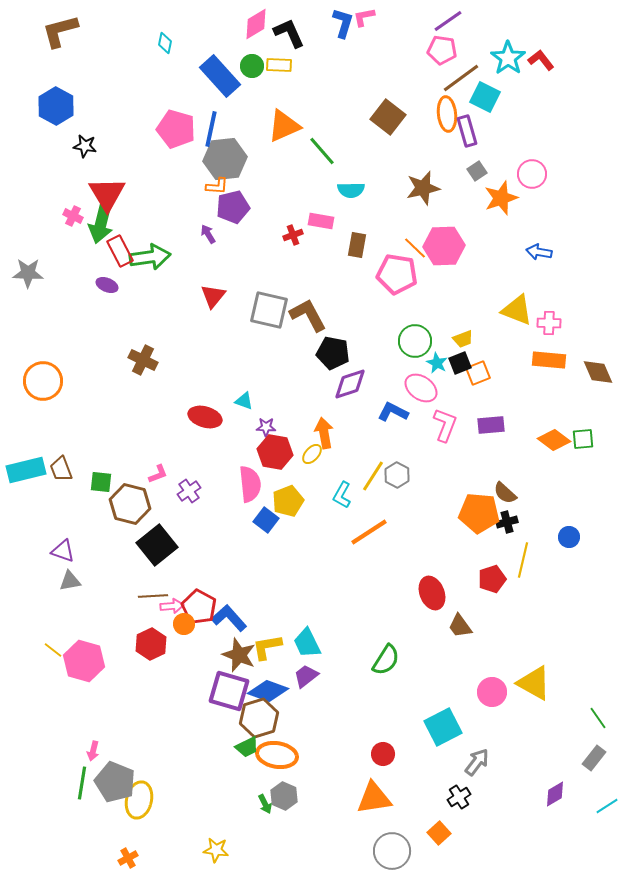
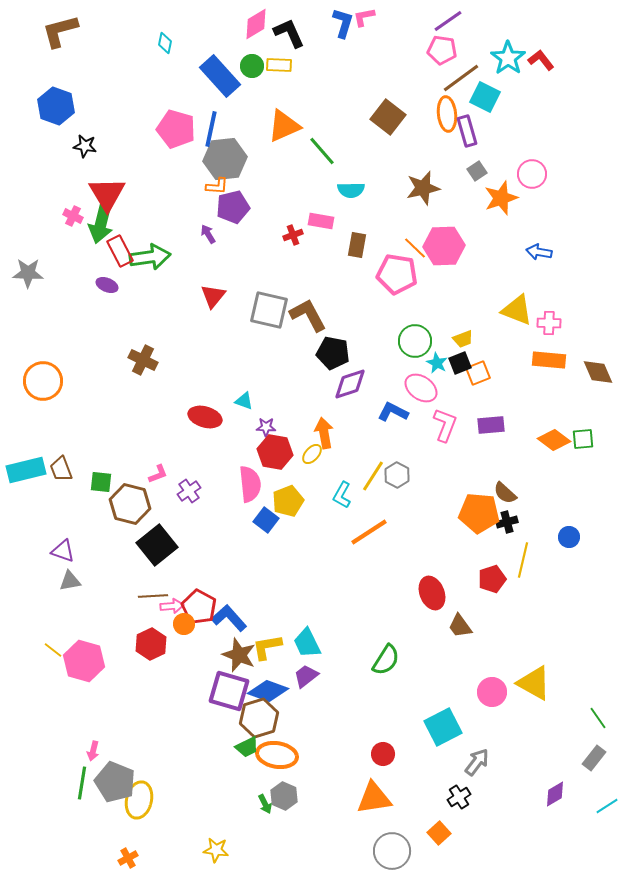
blue hexagon at (56, 106): rotated 9 degrees counterclockwise
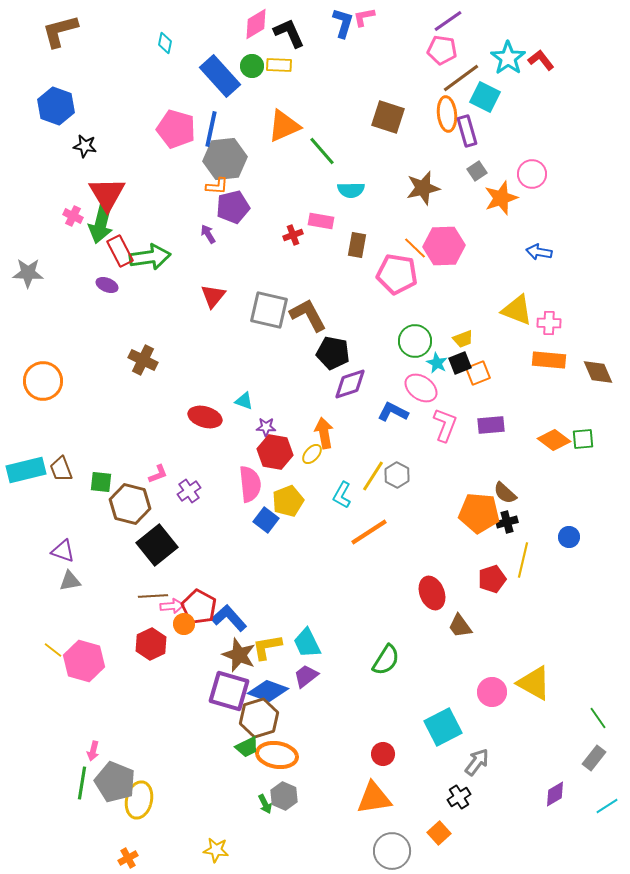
brown square at (388, 117): rotated 20 degrees counterclockwise
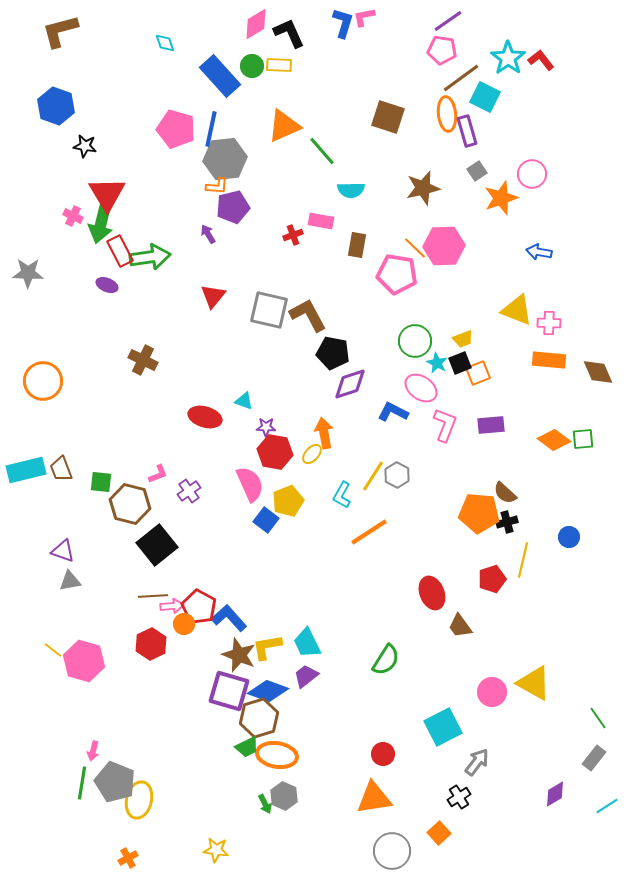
cyan diamond at (165, 43): rotated 30 degrees counterclockwise
pink semicircle at (250, 484): rotated 18 degrees counterclockwise
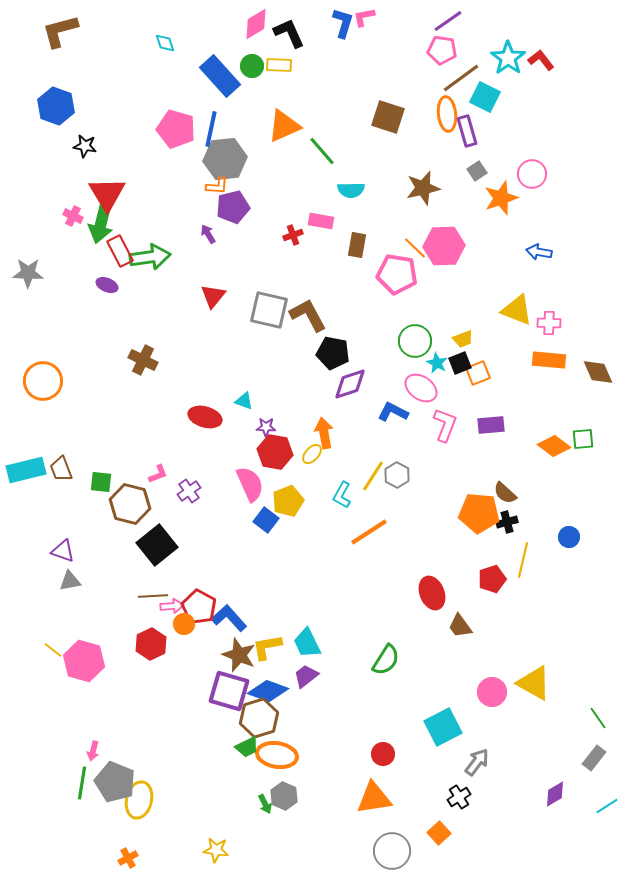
orange diamond at (554, 440): moved 6 px down
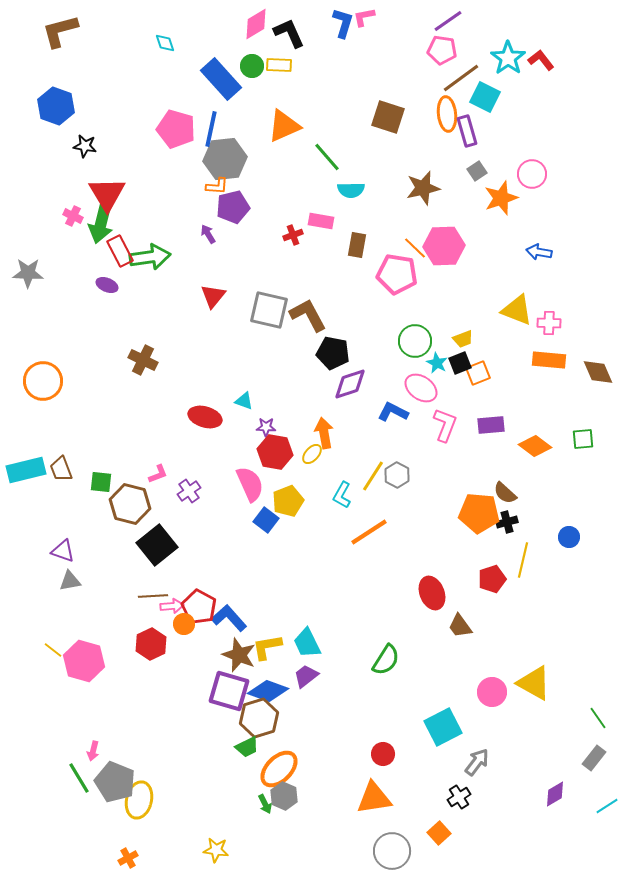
blue rectangle at (220, 76): moved 1 px right, 3 px down
green line at (322, 151): moved 5 px right, 6 px down
orange diamond at (554, 446): moved 19 px left
orange ellipse at (277, 755): moved 2 px right, 14 px down; rotated 54 degrees counterclockwise
green line at (82, 783): moved 3 px left, 5 px up; rotated 40 degrees counterclockwise
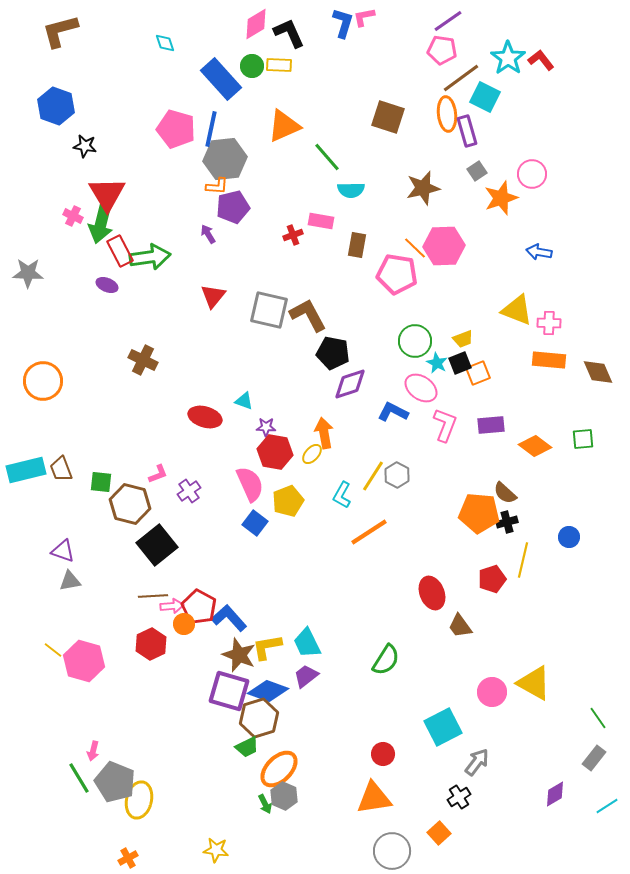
blue square at (266, 520): moved 11 px left, 3 px down
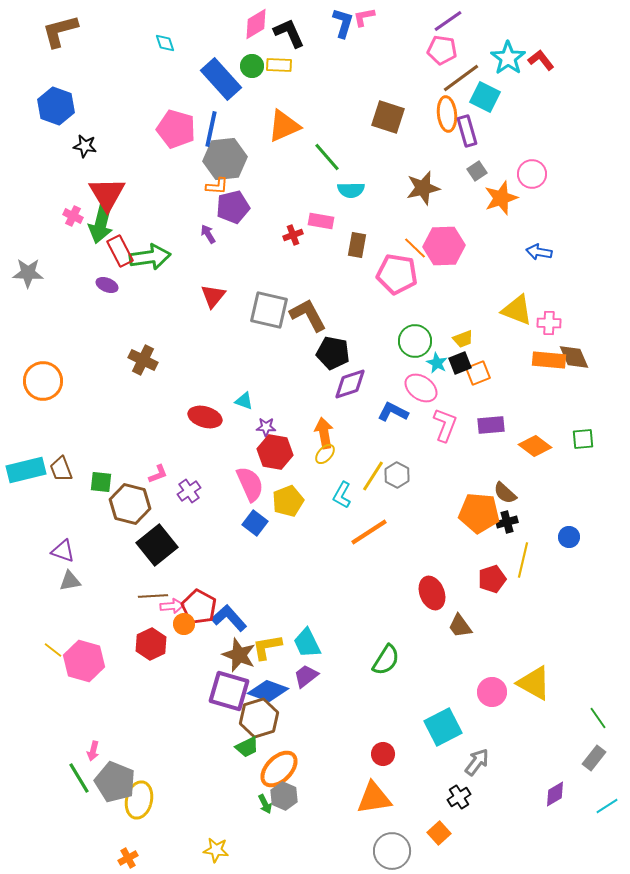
brown diamond at (598, 372): moved 24 px left, 15 px up
yellow ellipse at (312, 454): moved 13 px right
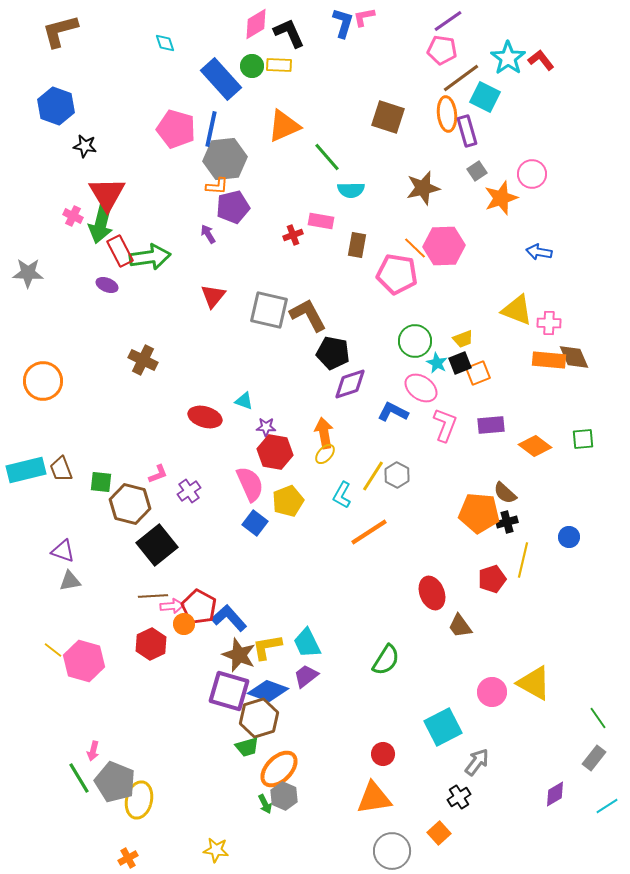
green trapezoid at (247, 747): rotated 10 degrees clockwise
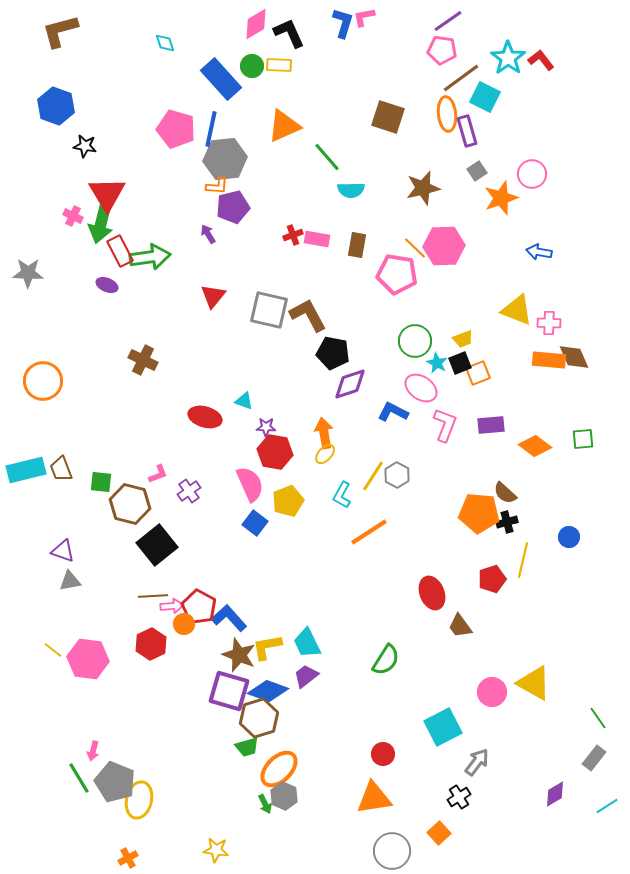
pink rectangle at (321, 221): moved 4 px left, 18 px down
pink hexagon at (84, 661): moved 4 px right, 2 px up; rotated 9 degrees counterclockwise
